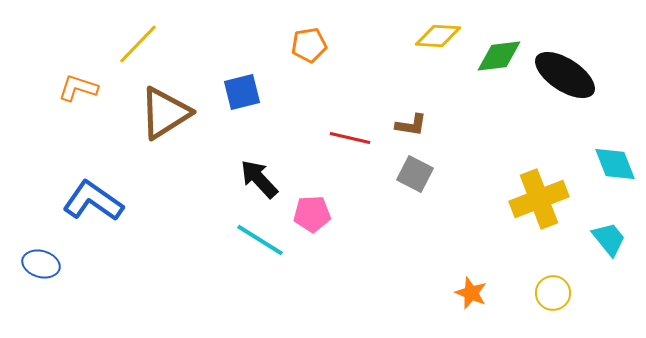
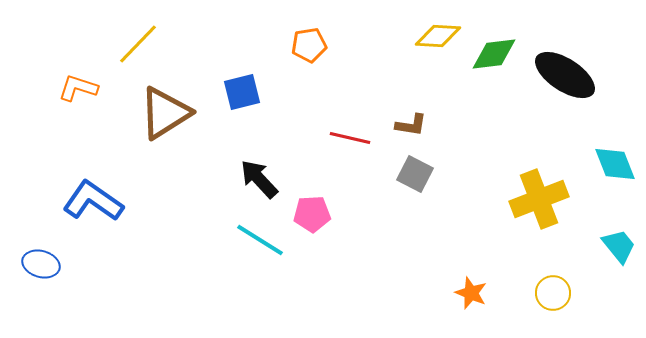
green diamond: moved 5 px left, 2 px up
cyan trapezoid: moved 10 px right, 7 px down
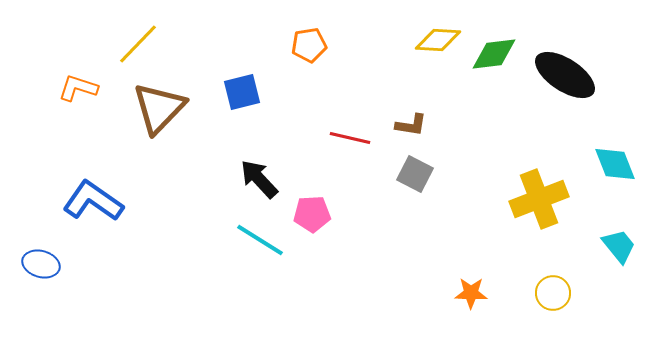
yellow diamond: moved 4 px down
brown triangle: moved 6 px left, 5 px up; rotated 14 degrees counterclockwise
orange star: rotated 20 degrees counterclockwise
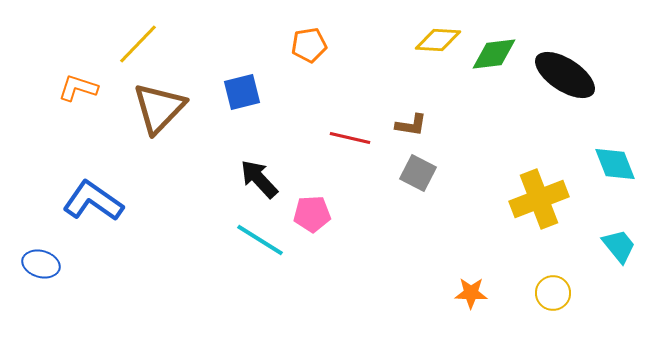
gray square: moved 3 px right, 1 px up
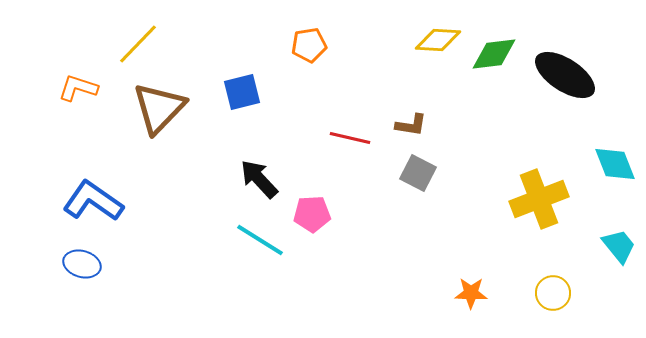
blue ellipse: moved 41 px right
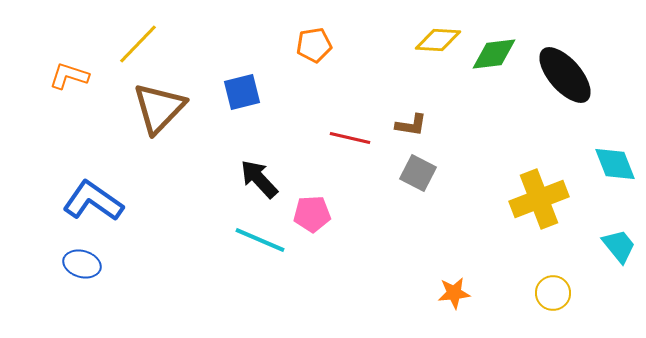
orange pentagon: moved 5 px right
black ellipse: rotated 16 degrees clockwise
orange L-shape: moved 9 px left, 12 px up
cyan line: rotated 9 degrees counterclockwise
orange star: moved 17 px left; rotated 8 degrees counterclockwise
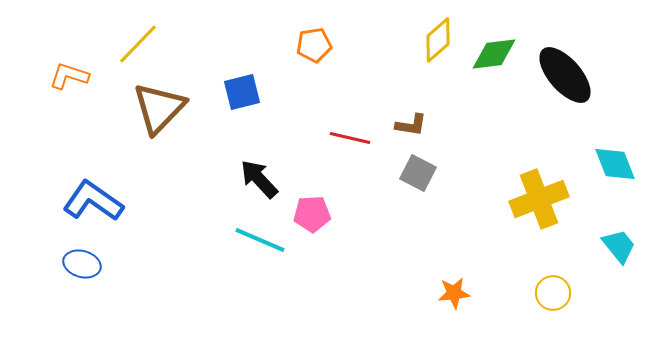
yellow diamond: rotated 45 degrees counterclockwise
